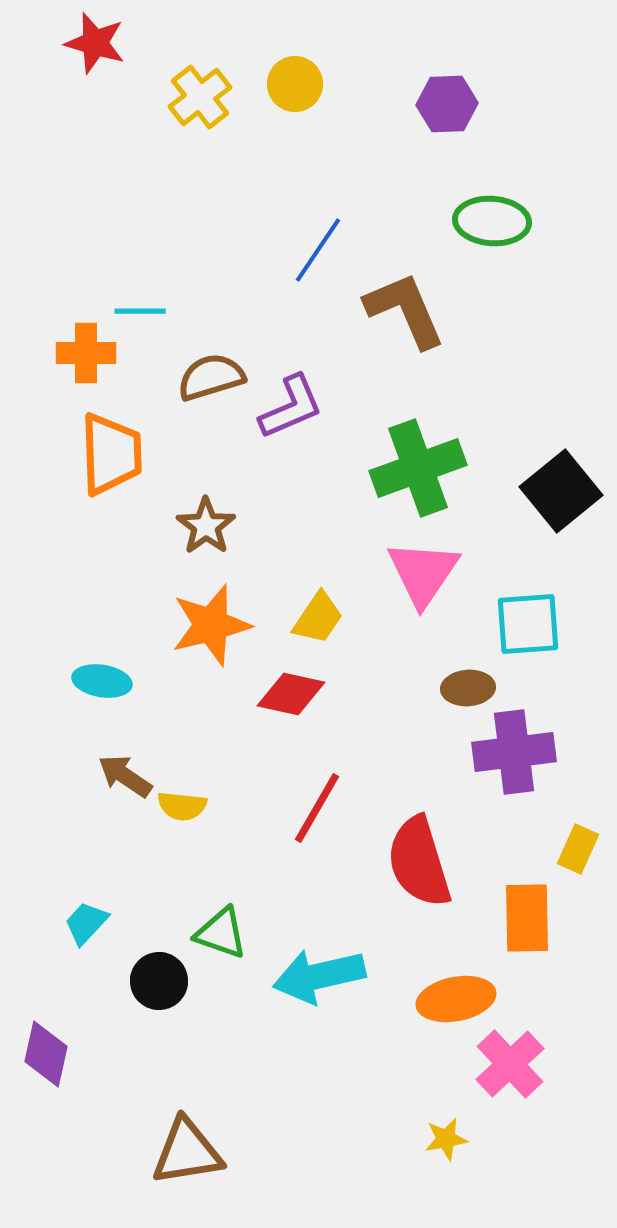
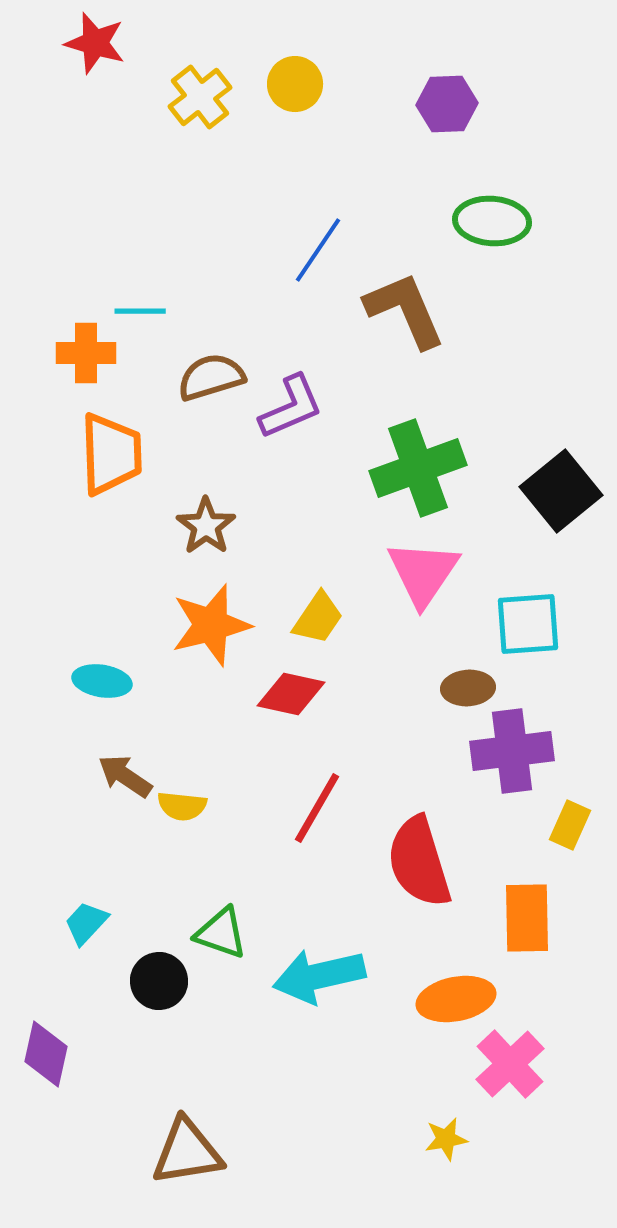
purple cross: moved 2 px left, 1 px up
yellow rectangle: moved 8 px left, 24 px up
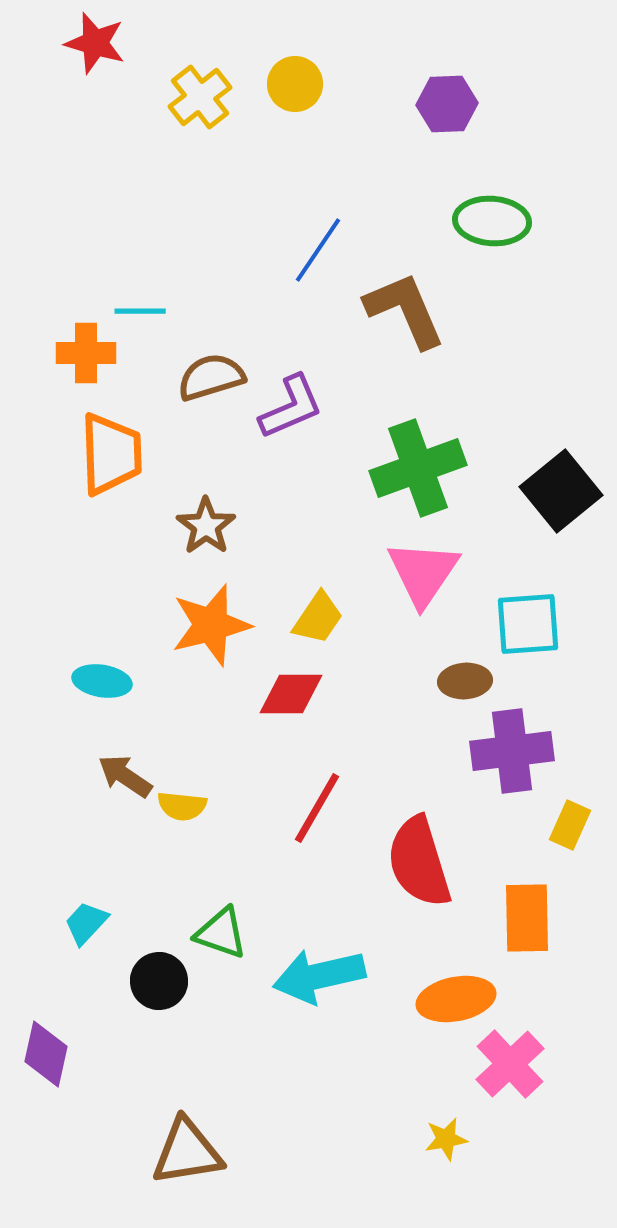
brown ellipse: moved 3 px left, 7 px up
red diamond: rotated 12 degrees counterclockwise
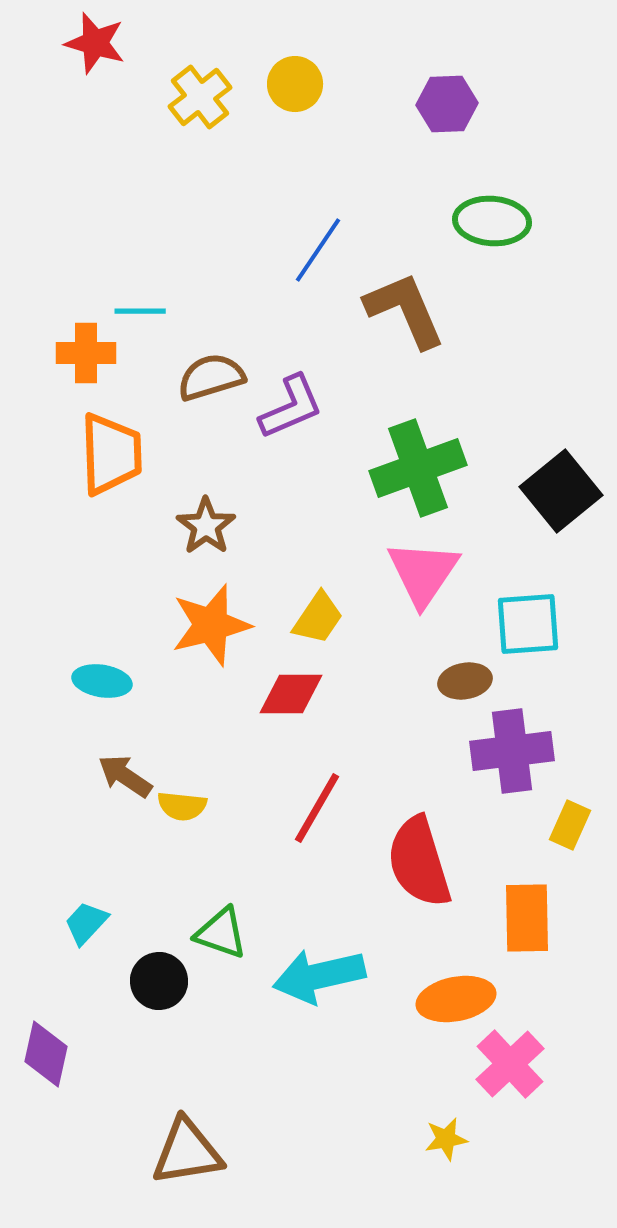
brown ellipse: rotated 6 degrees counterclockwise
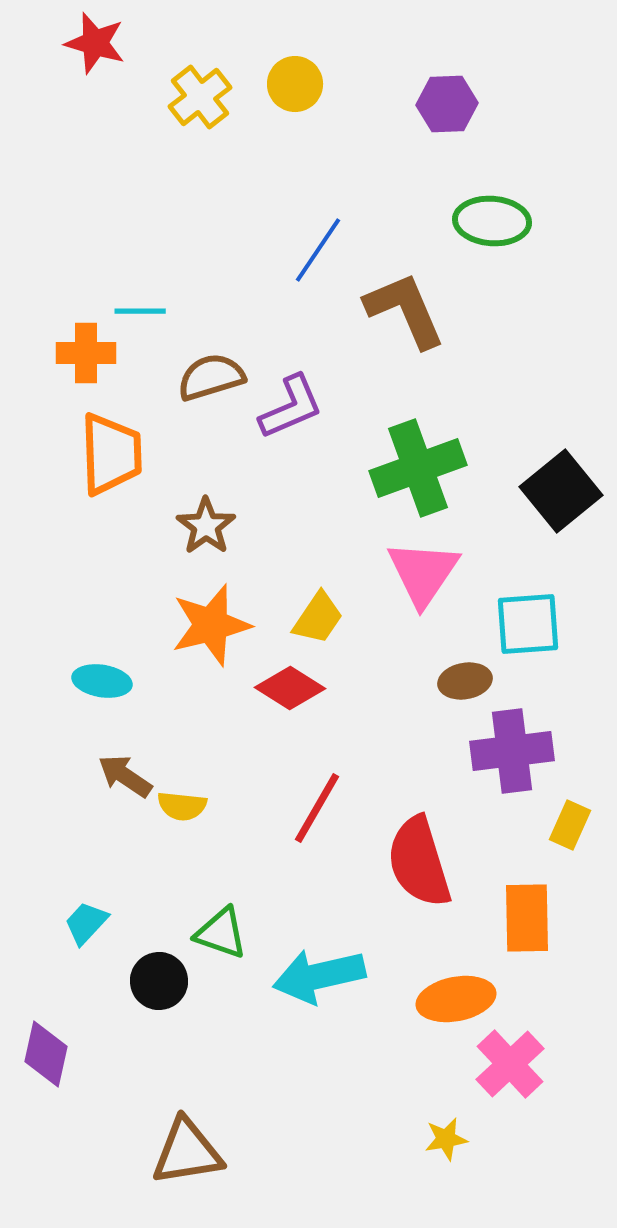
red diamond: moved 1 px left, 6 px up; rotated 32 degrees clockwise
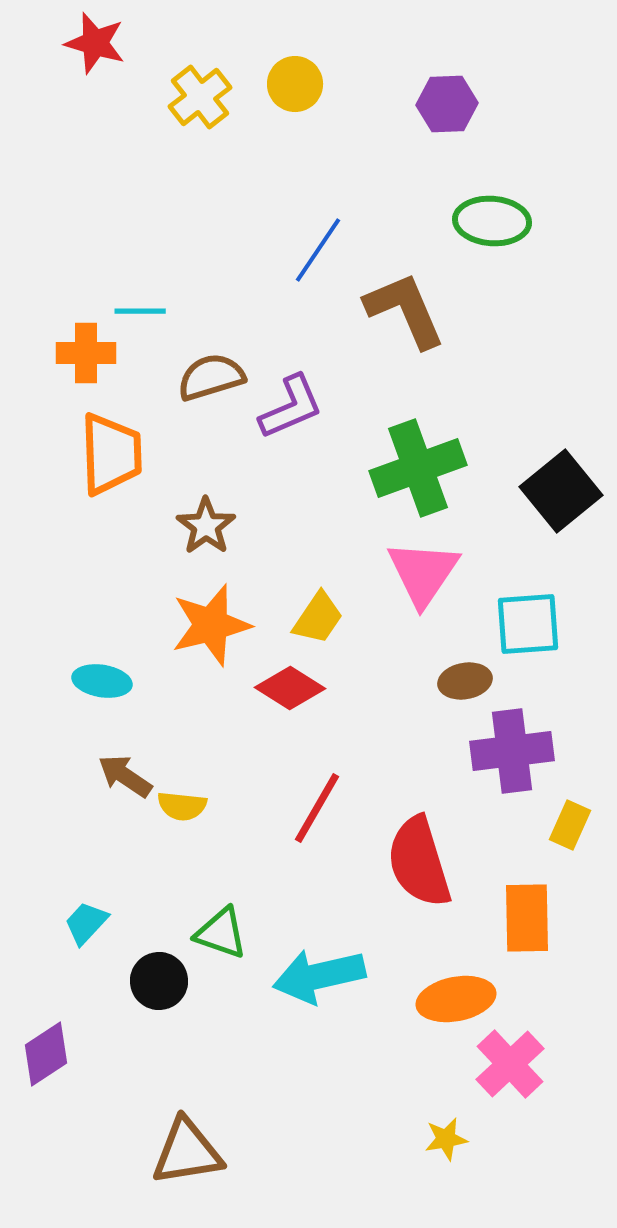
purple diamond: rotated 44 degrees clockwise
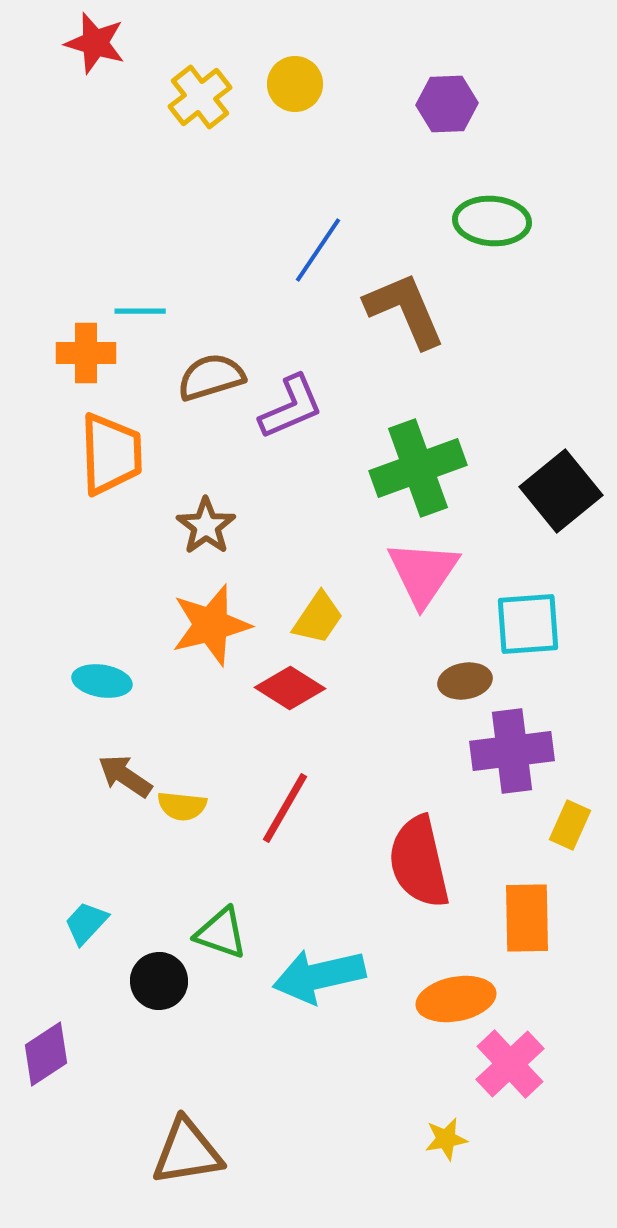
red line: moved 32 px left
red semicircle: rotated 4 degrees clockwise
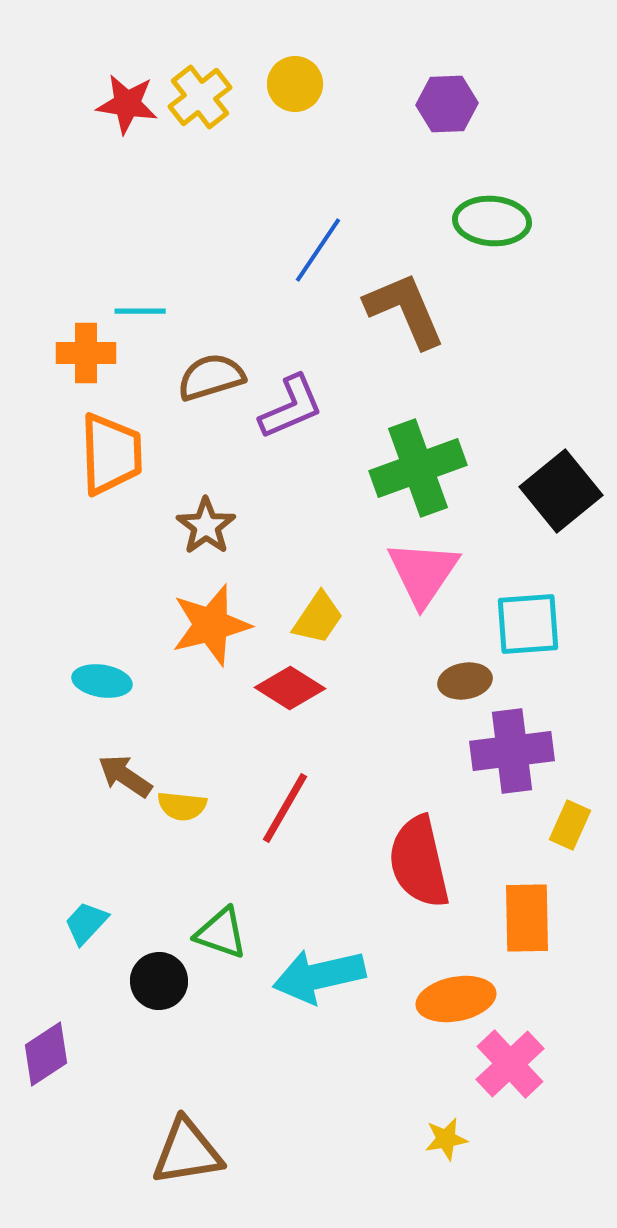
red star: moved 32 px right, 61 px down; rotated 8 degrees counterclockwise
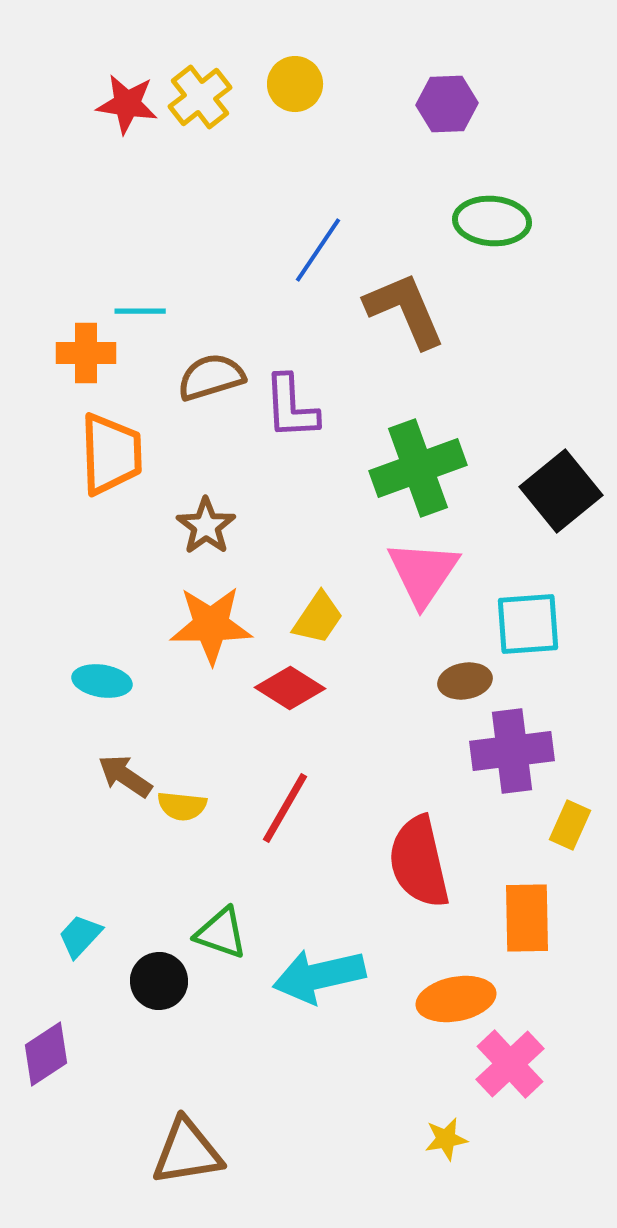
purple L-shape: rotated 110 degrees clockwise
orange star: rotated 14 degrees clockwise
cyan trapezoid: moved 6 px left, 13 px down
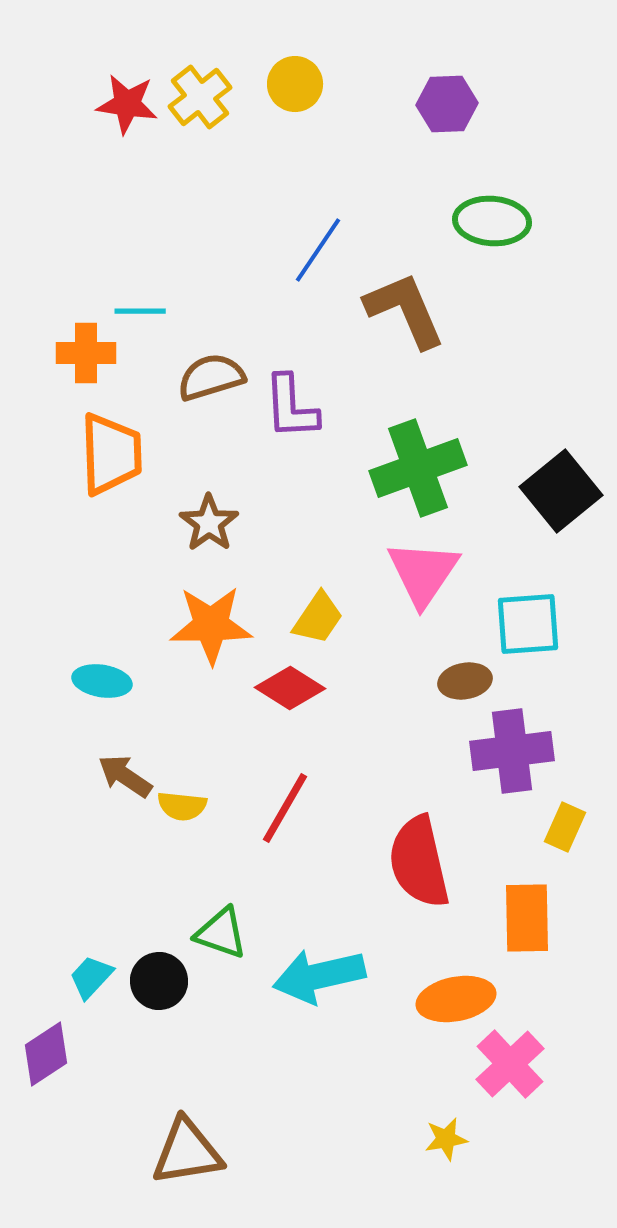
brown star: moved 3 px right, 3 px up
yellow rectangle: moved 5 px left, 2 px down
cyan trapezoid: moved 11 px right, 41 px down
